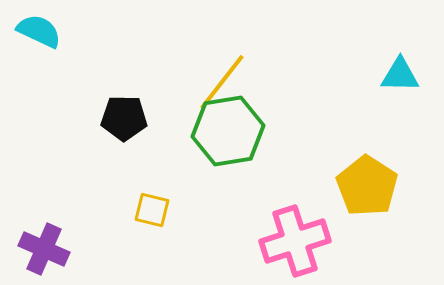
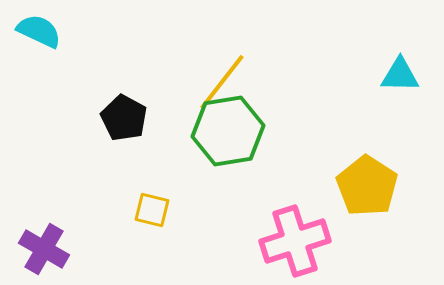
black pentagon: rotated 27 degrees clockwise
purple cross: rotated 6 degrees clockwise
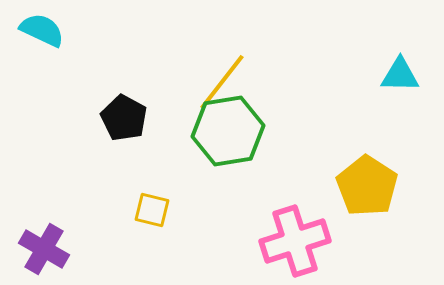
cyan semicircle: moved 3 px right, 1 px up
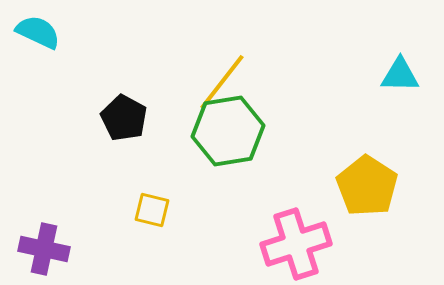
cyan semicircle: moved 4 px left, 2 px down
pink cross: moved 1 px right, 3 px down
purple cross: rotated 18 degrees counterclockwise
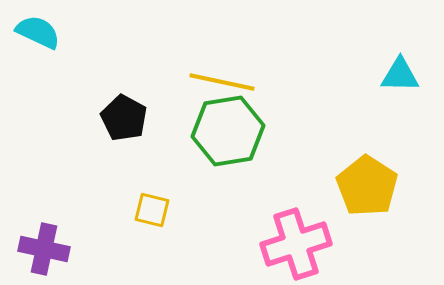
yellow line: rotated 64 degrees clockwise
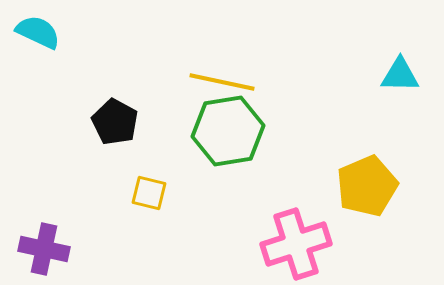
black pentagon: moved 9 px left, 4 px down
yellow pentagon: rotated 16 degrees clockwise
yellow square: moved 3 px left, 17 px up
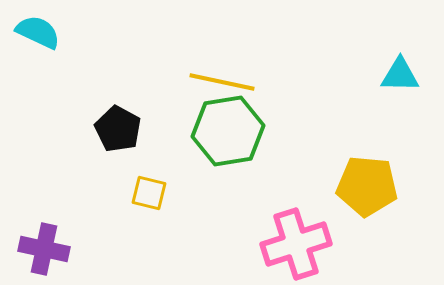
black pentagon: moved 3 px right, 7 px down
yellow pentagon: rotated 28 degrees clockwise
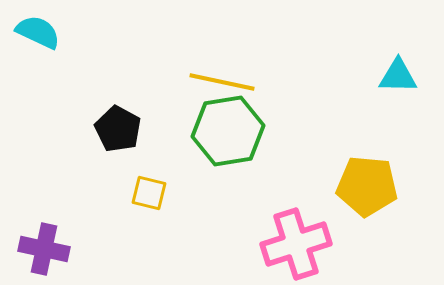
cyan triangle: moved 2 px left, 1 px down
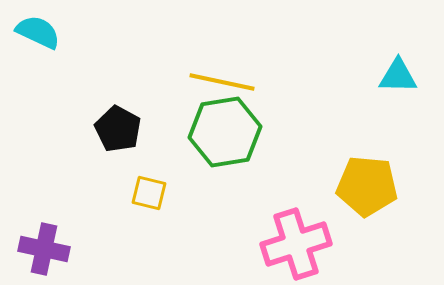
green hexagon: moved 3 px left, 1 px down
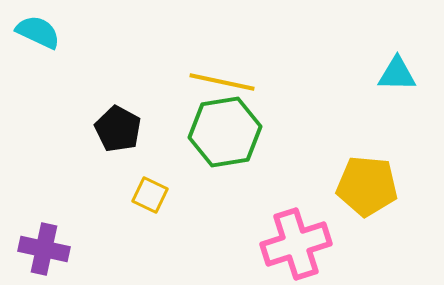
cyan triangle: moved 1 px left, 2 px up
yellow square: moved 1 px right, 2 px down; rotated 12 degrees clockwise
